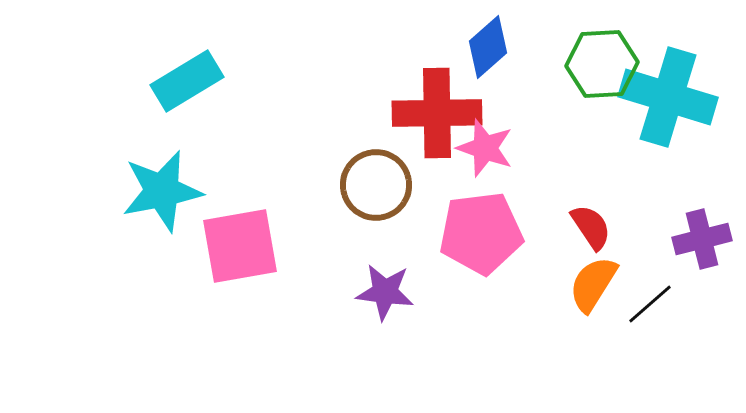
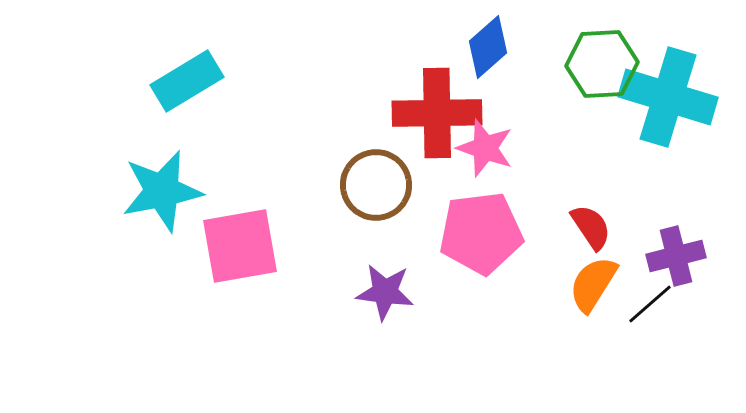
purple cross: moved 26 px left, 17 px down
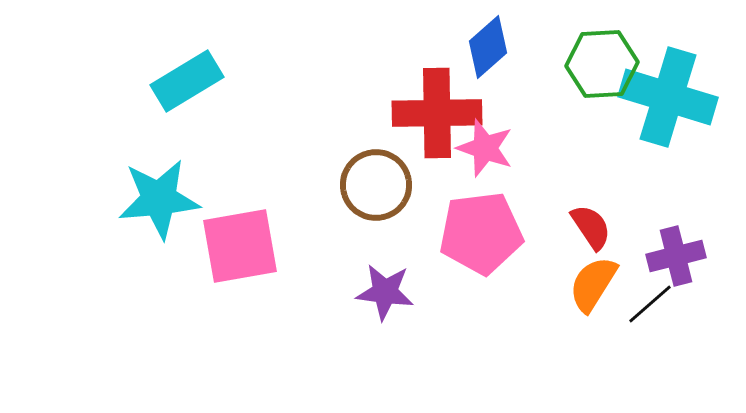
cyan star: moved 3 px left, 8 px down; rotated 6 degrees clockwise
